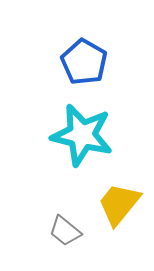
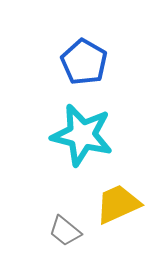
yellow trapezoid: moved 1 px left; rotated 27 degrees clockwise
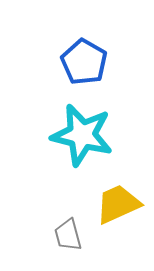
gray trapezoid: moved 3 px right, 4 px down; rotated 36 degrees clockwise
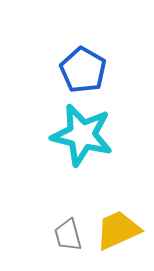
blue pentagon: moved 1 px left, 8 px down
yellow trapezoid: moved 26 px down
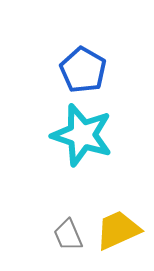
cyan star: rotated 4 degrees clockwise
gray trapezoid: rotated 8 degrees counterclockwise
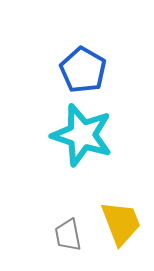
yellow trapezoid: moved 3 px right, 7 px up; rotated 93 degrees clockwise
gray trapezoid: rotated 12 degrees clockwise
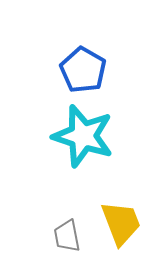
cyan star: moved 1 px right, 1 px down
gray trapezoid: moved 1 px left, 1 px down
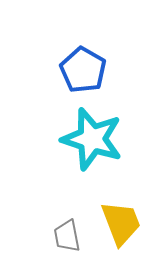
cyan star: moved 9 px right, 3 px down
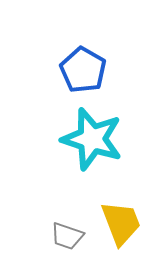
gray trapezoid: rotated 60 degrees counterclockwise
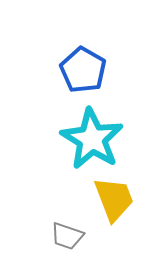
cyan star: rotated 14 degrees clockwise
yellow trapezoid: moved 7 px left, 24 px up
